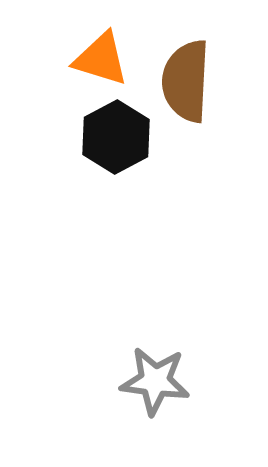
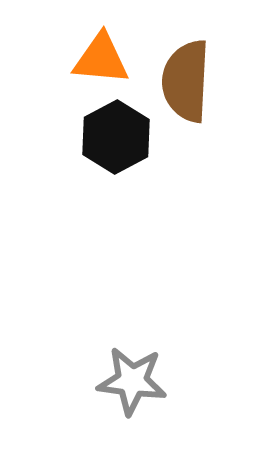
orange triangle: rotated 12 degrees counterclockwise
gray star: moved 23 px left
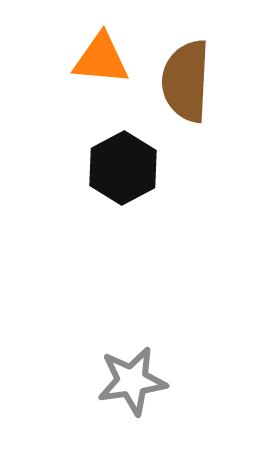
black hexagon: moved 7 px right, 31 px down
gray star: rotated 16 degrees counterclockwise
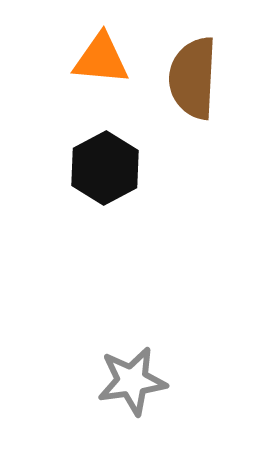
brown semicircle: moved 7 px right, 3 px up
black hexagon: moved 18 px left
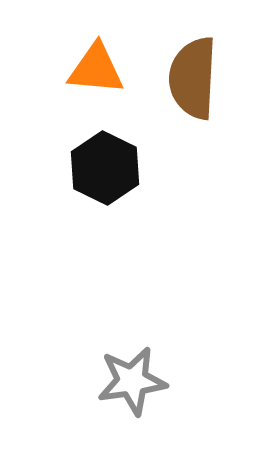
orange triangle: moved 5 px left, 10 px down
black hexagon: rotated 6 degrees counterclockwise
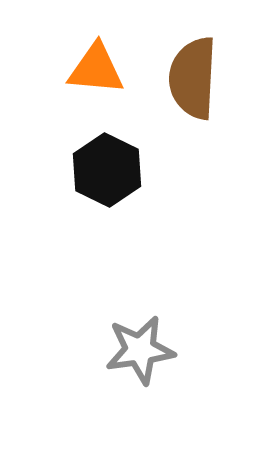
black hexagon: moved 2 px right, 2 px down
gray star: moved 8 px right, 31 px up
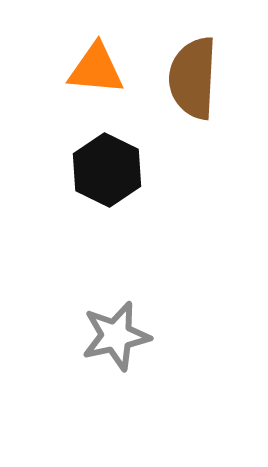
gray star: moved 24 px left, 14 px up; rotated 4 degrees counterclockwise
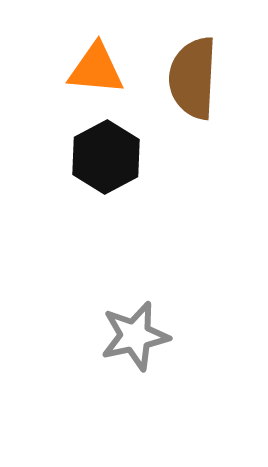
black hexagon: moved 1 px left, 13 px up; rotated 6 degrees clockwise
gray star: moved 19 px right
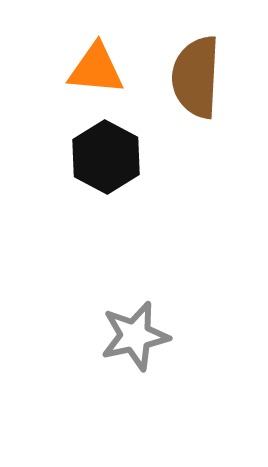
brown semicircle: moved 3 px right, 1 px up
black hexagon: rotated 4 degrees counterclockwise
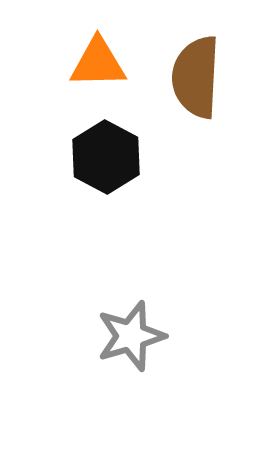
orange triangle: moved 2 px right, 6 px up; rotated 6 degrees counterclockwise
gray star: moved 4 px left; rotated 4 degrees counterclockwise
